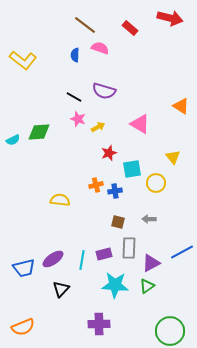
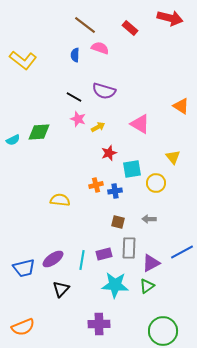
green circle: moved 7 px left
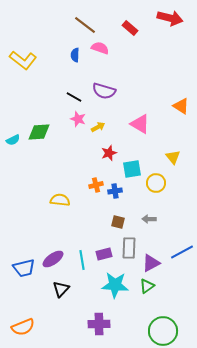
cyan line: rotated 18 degrees counterclockwise
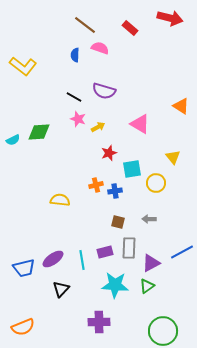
yellow L-shape: moved 6 px down
purple rectangle: moved 1 px right, 2 px up
purple cross: moved 2 px up
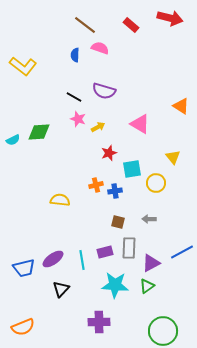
red rectangle: moved 1 px right, 3 px up
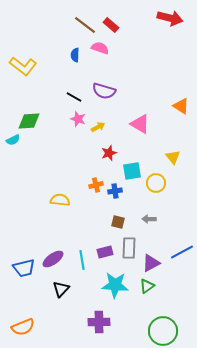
red rectangle: moved 20 px left
green diamond: moved 10 px left, 11 px up
cyan square: moved 2 px down
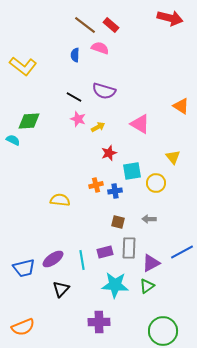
cyan semicircle: rotated 128 degrees counterclockwise
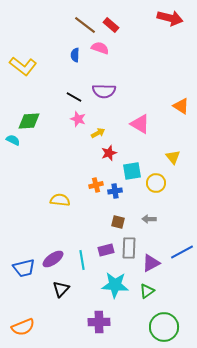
purple semicircle: rotated 15 degrees counterclockwise
yellow arrow: moved 6 px down
purple rectangle: moved 1 px right, 2 px up
green triangle: moved 5 px down
green circle: moved 1 px right, 4 px up
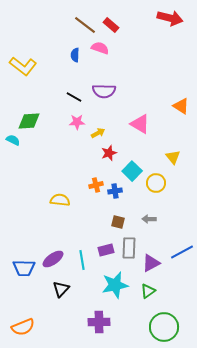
pink star: moved 1 px left, 3 px down; rotated 21 degrees counterclockwise
cyan square: rotated 36 degrees counterclockwise
blue trapezoid: rotated 15 degrees clockwise
cyan star: rotated 16 degrees counterclockwise
green triangle: moved 1 px right
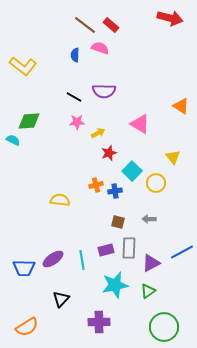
black triangle: moved 10 px down
orange semicircle: moved 4 px right; rotated 10 degrees counterclockwise
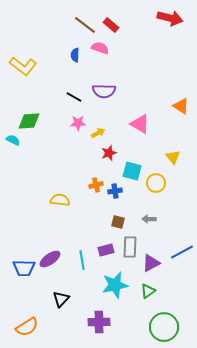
pink star: moved 1 px right, 1 px down
cyan square: rotated 30 degrees counterclockwise
gray rectangle: moved 1 px right, 1 px up
purple ellipse: moved 3 px left
